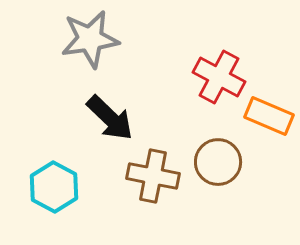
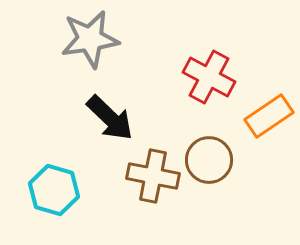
red cross: moved 10 px left
orange rectangle: rotated 57 degrees counterclockwise
brown circle: moved 9 px left, 2 px up
cyan hexagon: moved 3 px down; rotated 12 degrees counterclockwise
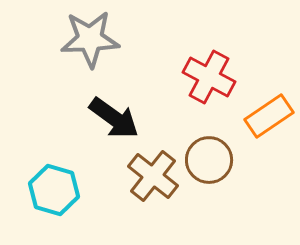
gray star: rotated 6 degrees clockwise
black arrow: moved 4 px right; rotated 8 degrees counterclockwise
brown cross: rotated 27 degrees clockwise
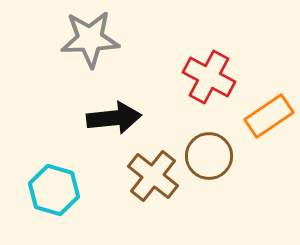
black arrow: rotated 42 degrees counterclockwise
brown circle: moved 4 px up
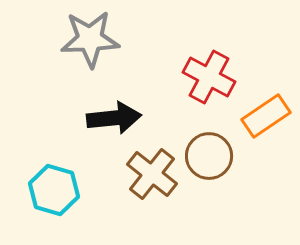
orange rectangle: moved 3 px left
brown cross: moved 1 px left, 2 px up
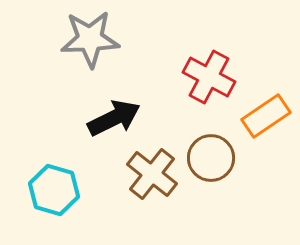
black arrow: rotated 20 degrees counterclockwise
brown circle: moved 2 px right, 2 px down
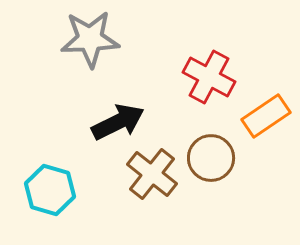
black arrow: moved 4 px right, 4 px down
cyan hexagon: moved 4 px left
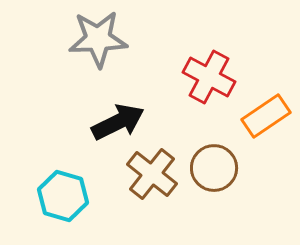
gray star: moved 8 px right
brown circle: moved 3 px right, 10 px down
cyan hexagon: moved 13 px right, 6 px down
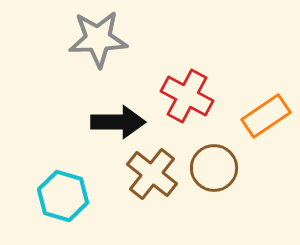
red cross: moved 22 px left, 19 px down
black arrow: rotated 26 degrees clockwise
